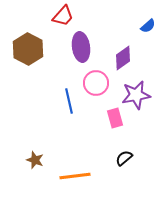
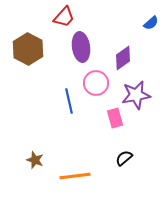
red trapezoid: moved 1 px right, 1 px down
blue semicircle: moved 3 px right, 3 px up
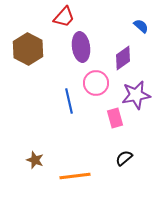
blue semicircle: moved 10 px left, 3 px down; rotated 98 degrees counterclockwise
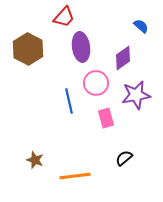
pink rectangle: moved 9 px left
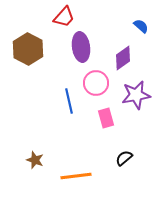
orange line: moved 1 px right
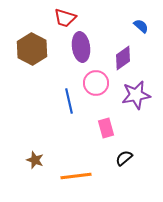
red trapezoid: moved 1 px right, 1 px down; rotated 65 degrees clockwise
brown hexagon: moved 4 px right
pink rectangle: moved 10 px down
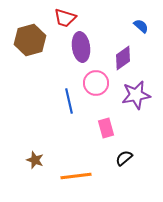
brown hexagon: moved 2 px left, 9 px up; rotated 16 degrees clockwise
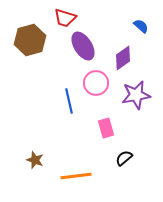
purple ellipse: moved 2 px right, 1 px up; rotated 24 degrees counterclockwise
